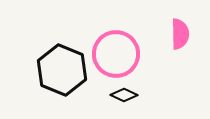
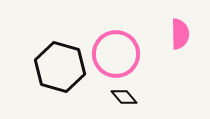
black hexagon: moved 2 px left, 3 px up; rotated 6 degrees counterclockwise
black diamond: moved 2 px down; rotated 24 degrees clockwise
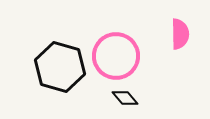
pink circle: moved 2 px down
black diamond: moved 1 px right, 1 px down
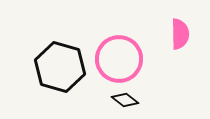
pink circle: moved 3 px right, 3 px down
black diamond: moved 2 px down; rotated 12 degrees counterclockwise
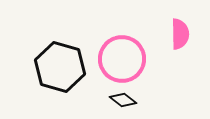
pink circle: moved 3 px right
black diamond: moved 2 px left
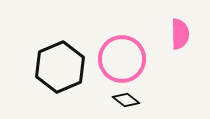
black hexagon: rotated 21 degrees clockwise
black diamond: moved 3 px right
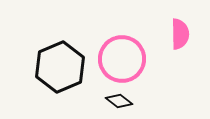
black diamond: moved 7 px left, 1 px down
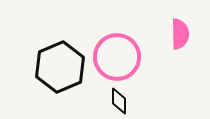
pink circle: moved 5 px left, 2 px up
black diamond: rotated 52 degrees clockwise
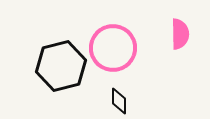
pink circle: moved 4 px left, 9 px up
black hexagon: moved 1 px right, 1 px up; rotated 9 degrees clockwise
